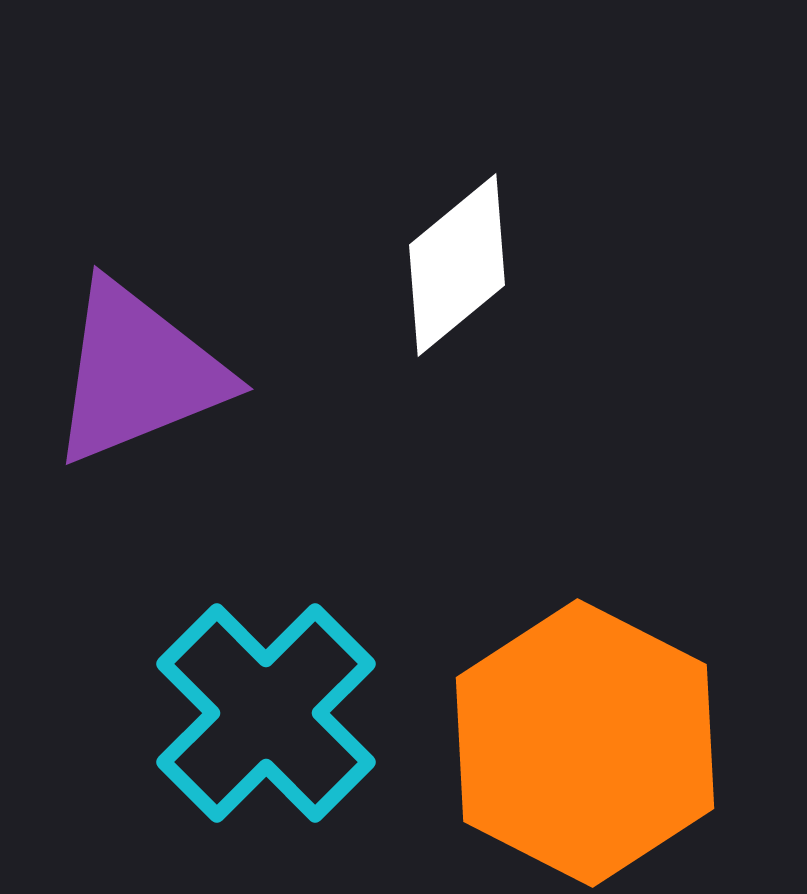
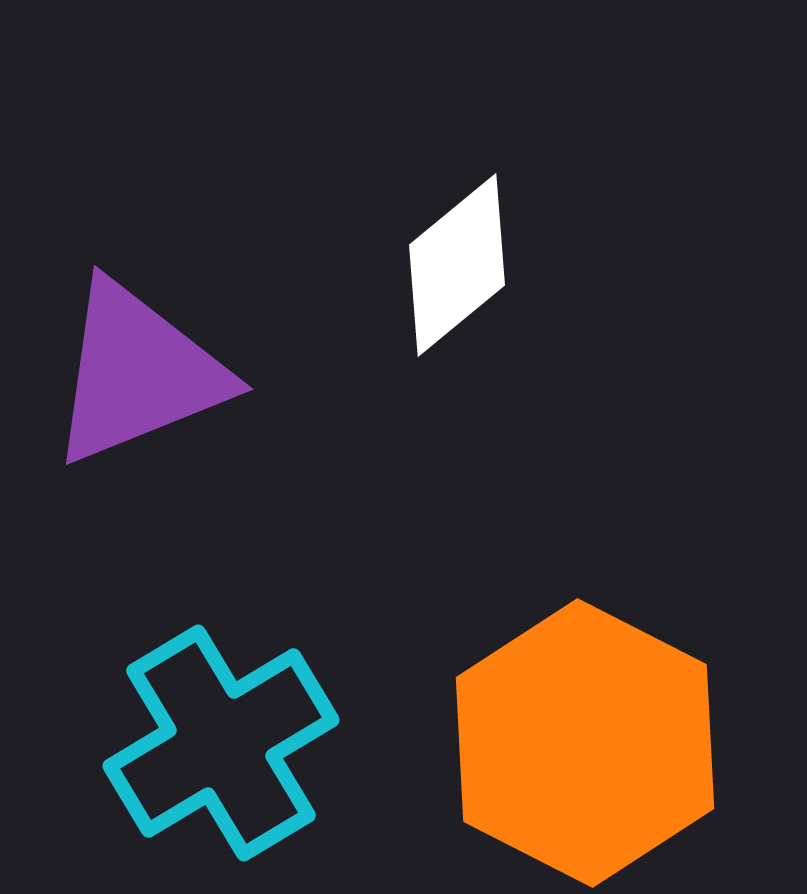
cyan cross: moved 45 px left, 30 px down; rotated 14 degrees clockwise
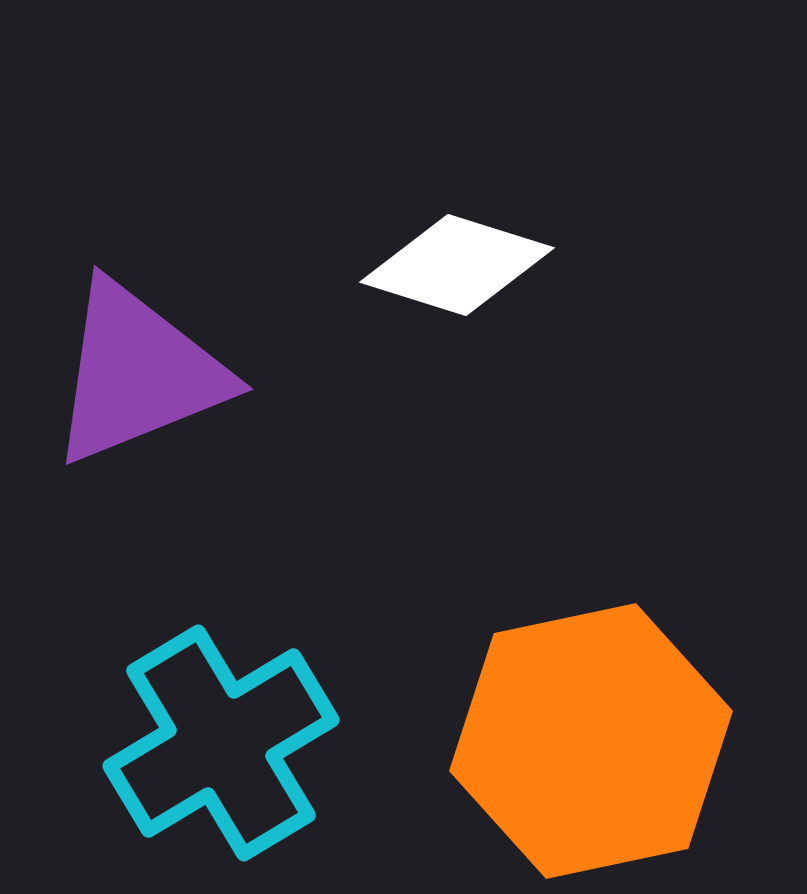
white diamond: rotated 57 degrees clockwise
orange hexagon: moved 6 px right, 2 px up; rotated 21 degrees clockwise
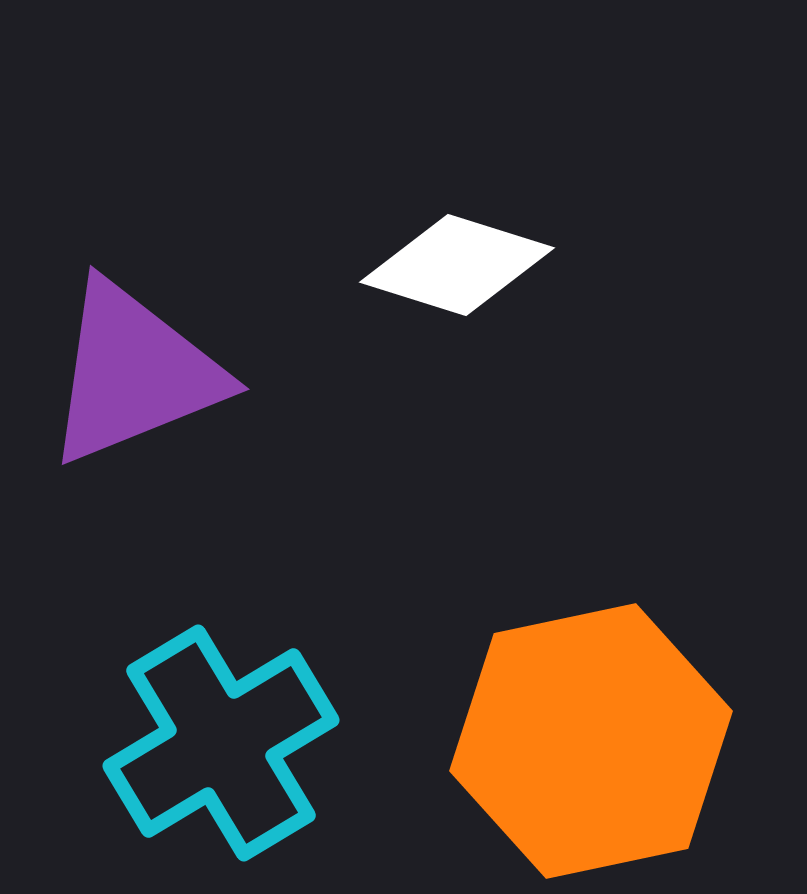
purple triangle: moved 4 px left
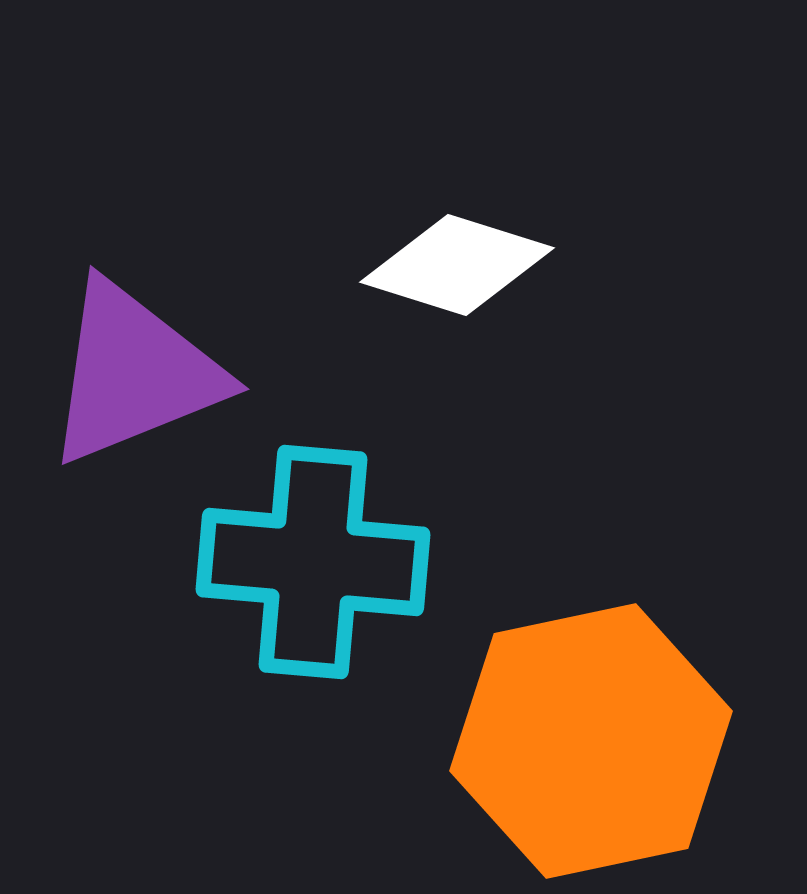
cyan cross: moved 92 px right, 181 px up; rotated 36 degrees clockwise
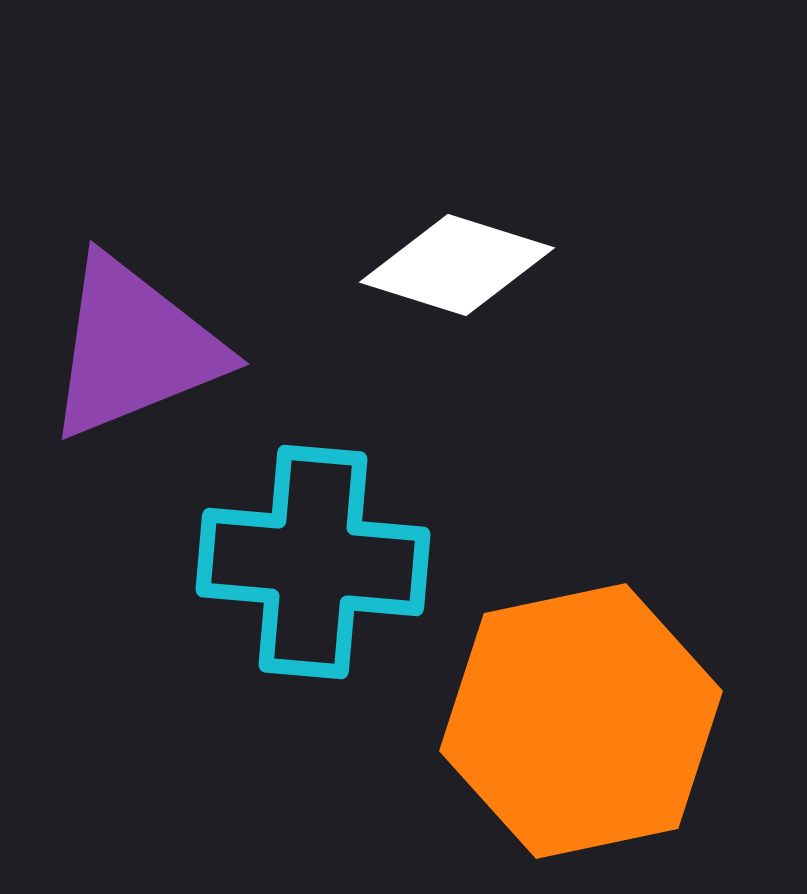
purple triangle: moved 25 px up
orange hexagon: moved 10 px left, 20 px up
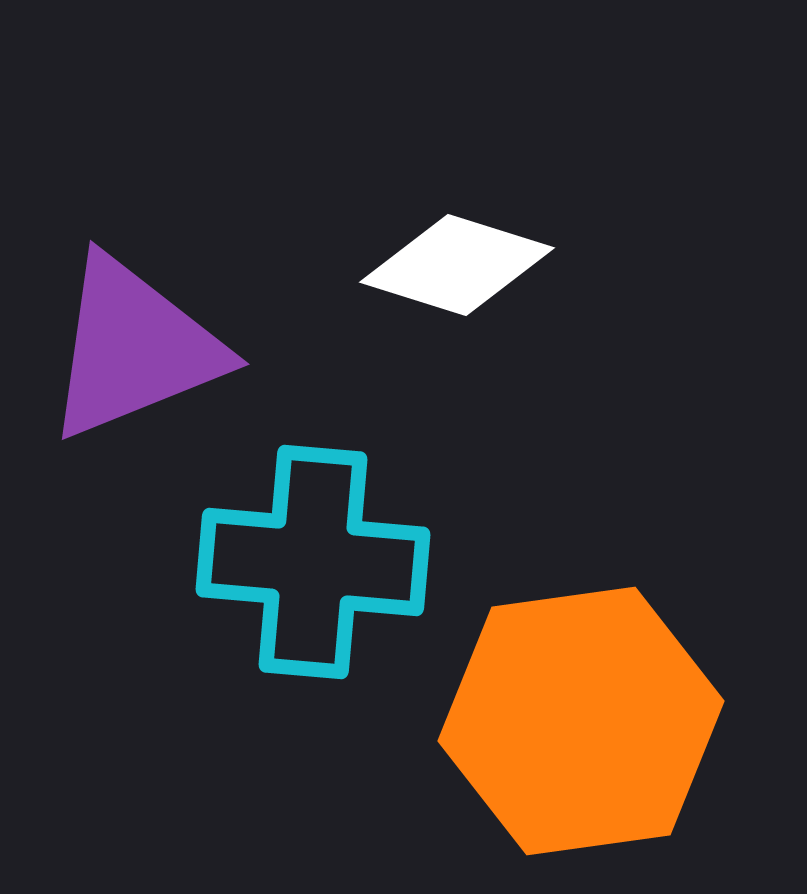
orange hexagon: rotated 4 degrees clockwise
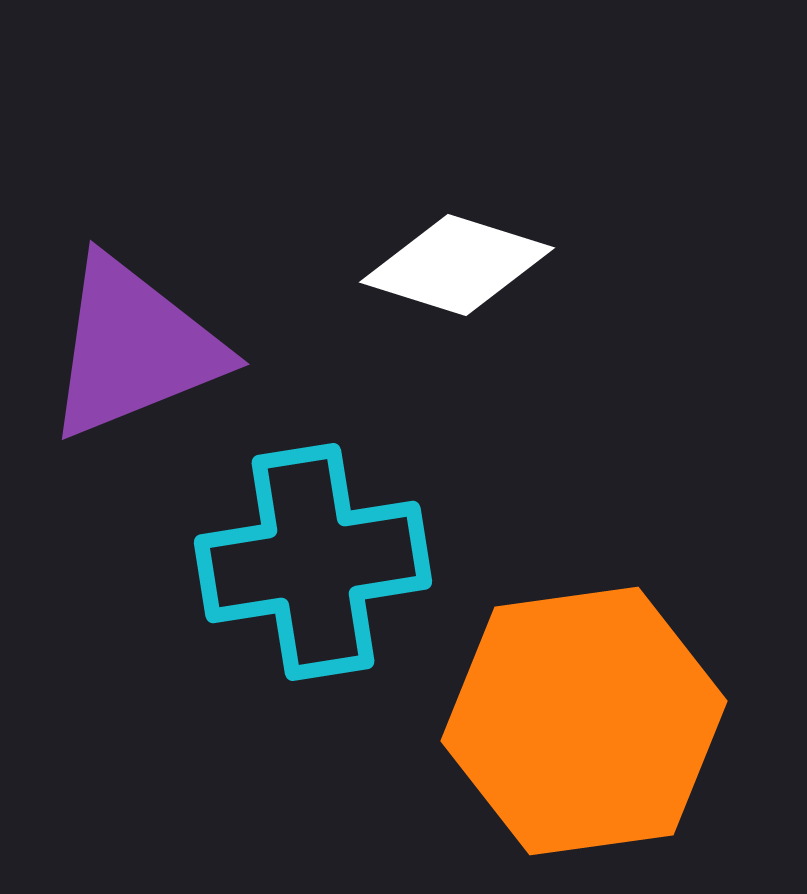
cyan cross: rotated 14 degrees counterclockwise
orange hexagon: moved 3 px right
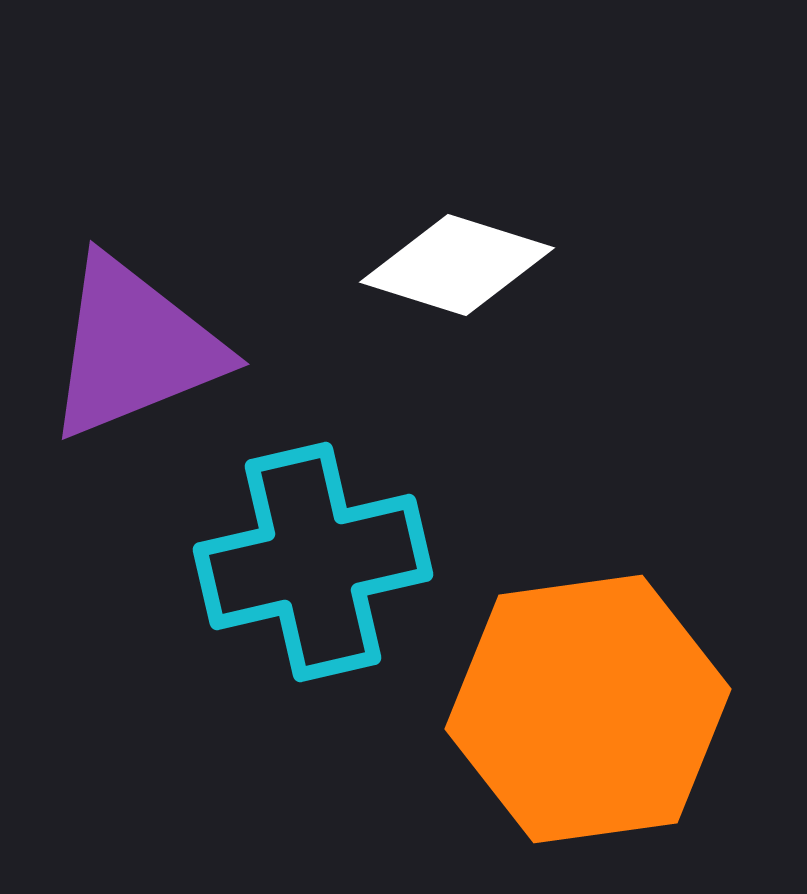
cyan cross: rotated 4 degrees counterclockwise
orange hexagon: moved 4 px right, 12 px up
